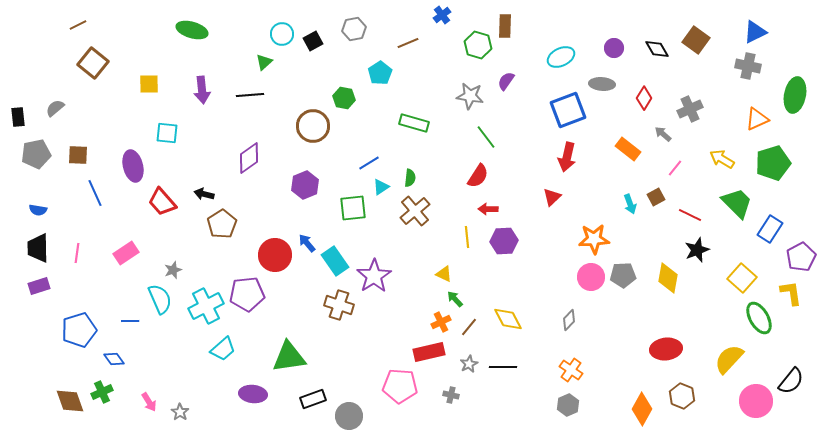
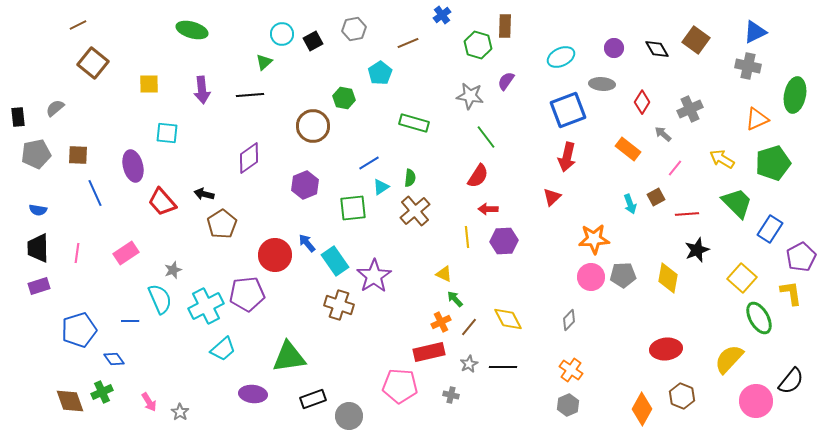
red diamond at (644, 98): moved 2 px left, 4 px down
red line at (690, 215): moved 3 px left, 1 px up; rotated 30 degrees counterclockwise
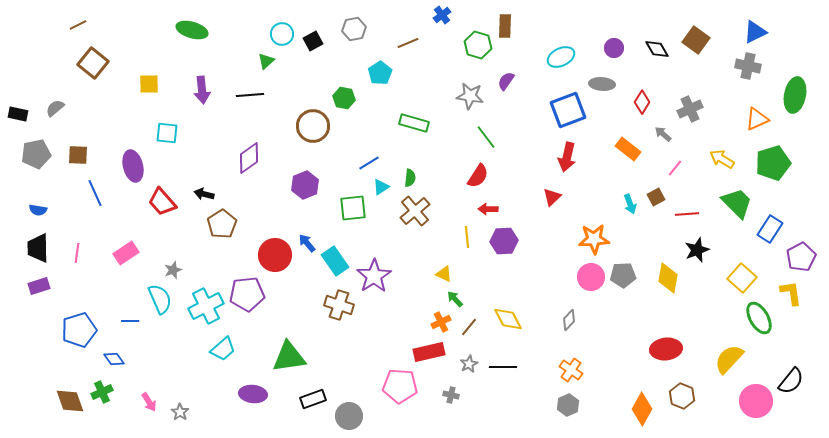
green triangle at (264, 62): moved 2 px right, 1 px up
black rectangle at (18, 117): moved 3 px up; rotated 72 degrees counterclockwise
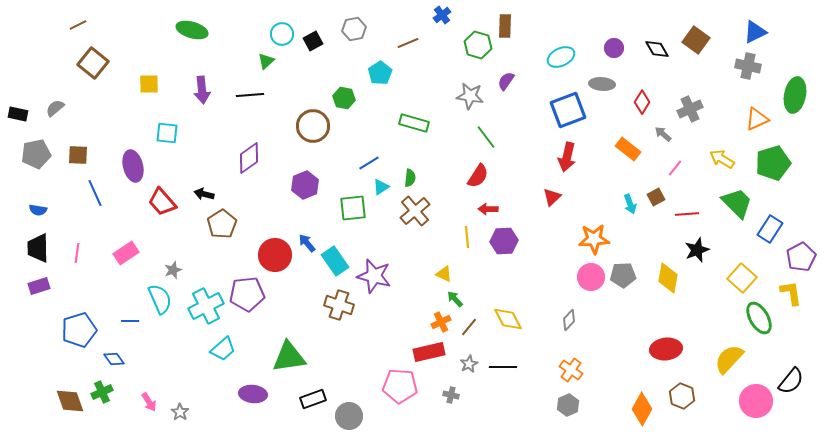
purple star at (374, 276): rotated 24 degrees counterclockwise
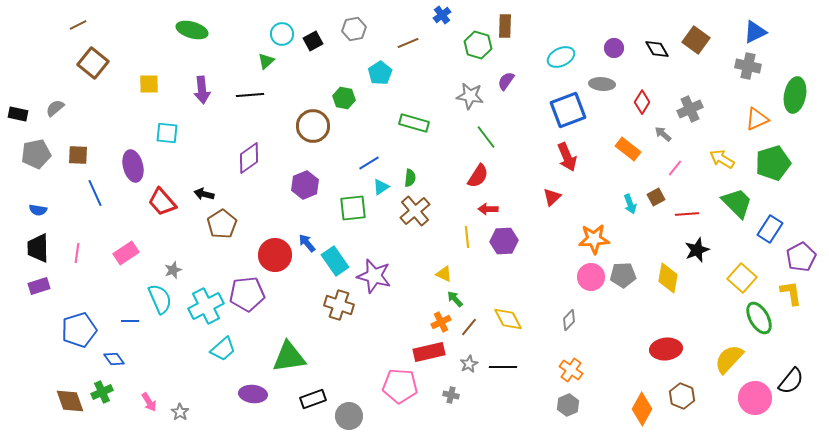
red arrow at (567, 157): rotated 36 degrees counterclockwise
pink circle at (756, 401): moved 1 px left, 3 px up
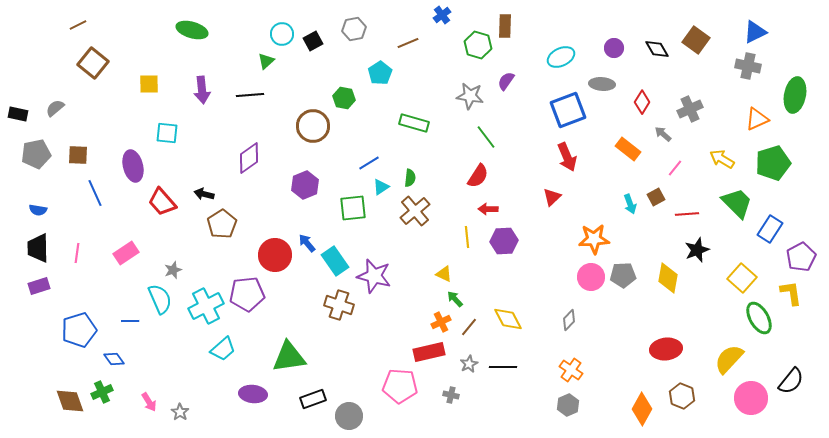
pink circle at (755, 398): moved 4 px left
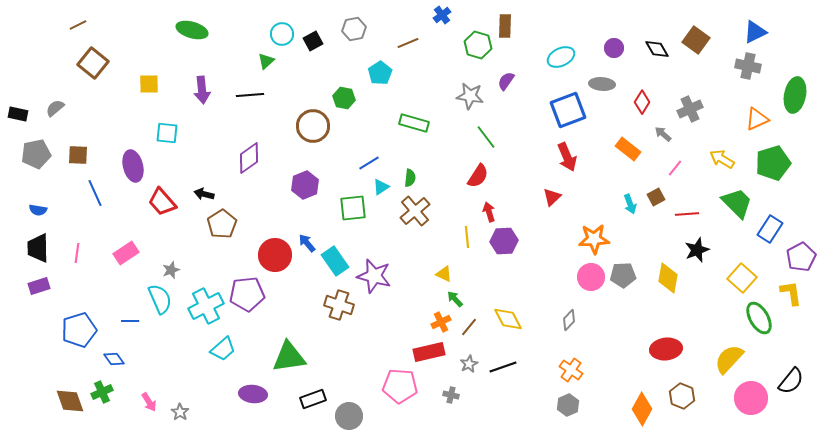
red arrow at (488, 209): moved 1 px right, 3 px down; rotated 72 degrees clockwise
gray star at (173, 270): moved 2 px left
black line at (503, 367): rotated 20 degrees counterclockwise
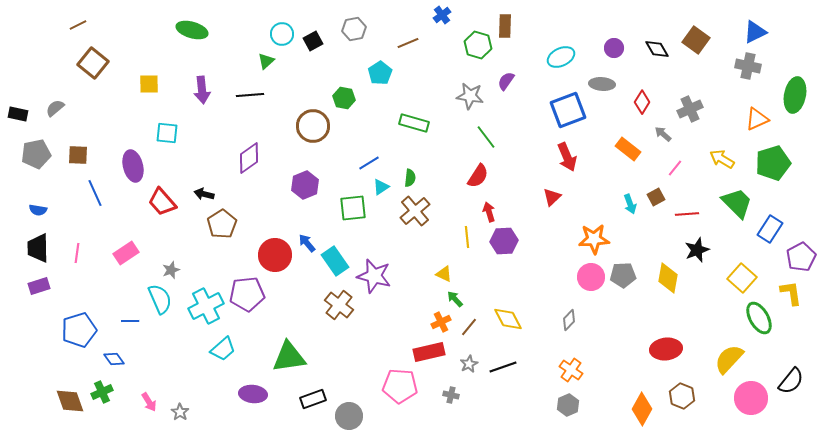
brown cross at (339, 305): rotated 20 degrees clockwise
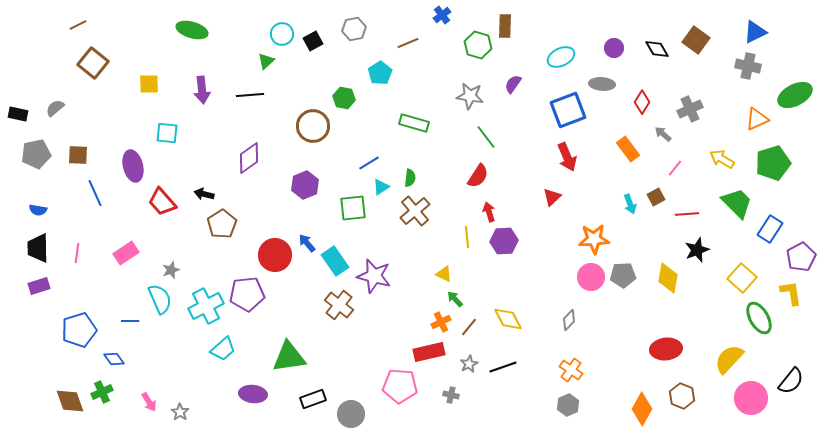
purple semicircle at (506, 81): moved 7 px right, 3 px down
green ellipse at (795, 95): rotated 52 degrees clockwise
orange rectangle at (628, 149): rotated 15 degrees clockwise
gray circle at (349, 416): moved 2 px right, 2 px up
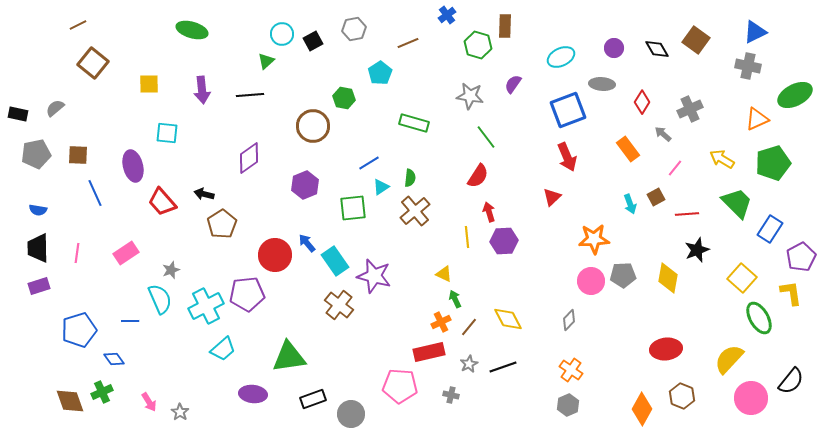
blue cross at (442, 15): moved 5 px right
pink circle at (591, 277): moved 4 px down
green arrow at (455, 299): rotated 18 degrees clockwise
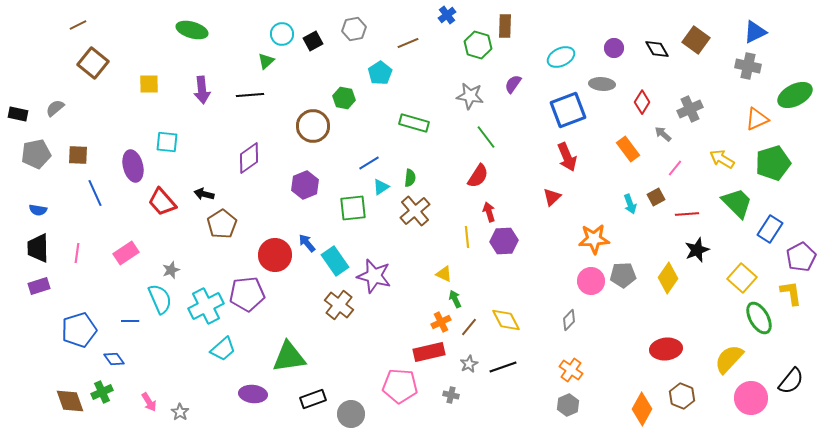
cyan square at (167, 133): moved 9 px down
yellow diamond at (668, 278): rotated 24 degrees clockwise
yellow diamond at (508, 319): moved 2 px left, 1 px down
